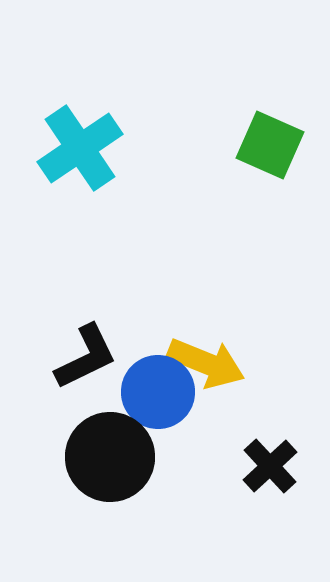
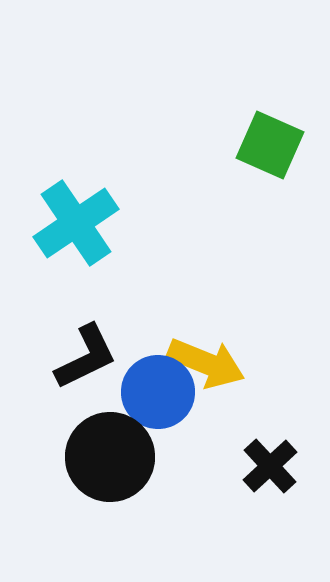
cyan cross: moved 4 px left, 75 px down
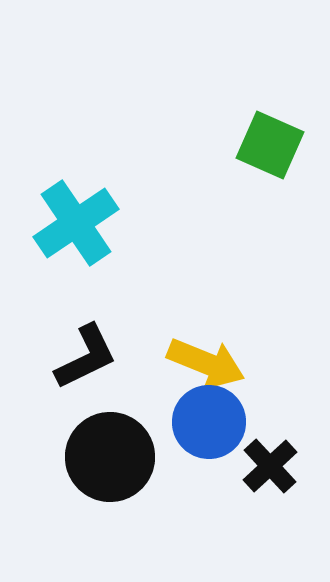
blue circle: moved 51 px right, 30 px down
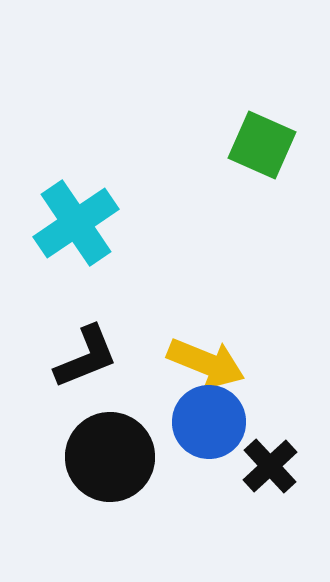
green square: moved 8 px left
black L-shape: rotated 4 degrees clockwise
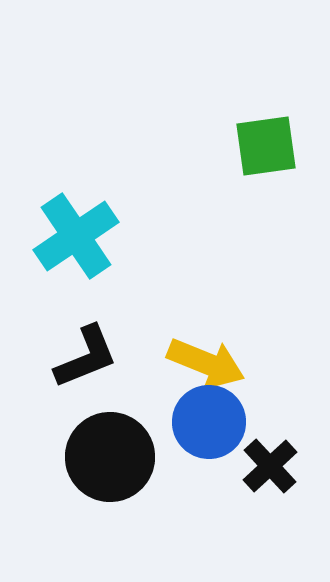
green square: moved 4 px right, 1 px down; rotated 32 degrees counterclockwise
cyan cross: moved 13 px down
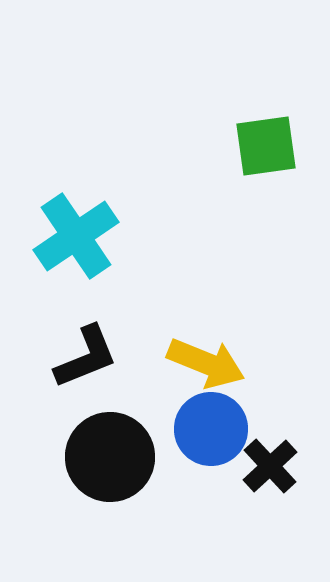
blue circle: moved 2 px right, 7 px down
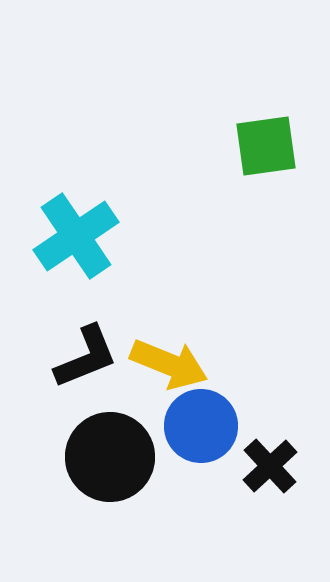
yellow arrow: moved 37 px left, 1 px down
blue circle: moved 10 px left, 3 px up
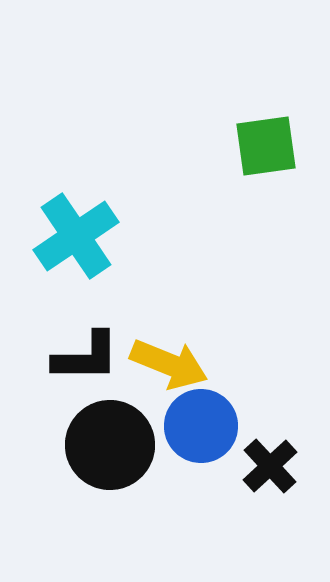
black L-shape: rotated 22 degrees clockwise
black circle: moved 12 px up
